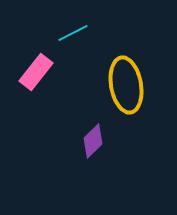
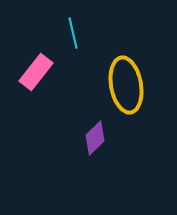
cyan line: rotated 76 degrees counterclockwise
purple diamond: moved 2 px right, 3 px up
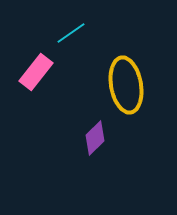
cyan line: moved 2 px left; rotated 68 degrees clockwise
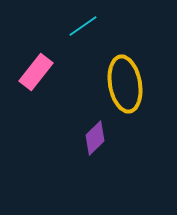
cyan line: moved 12 px right, 7 px up
yellow ellipse: moved 1 px left, 1 px up
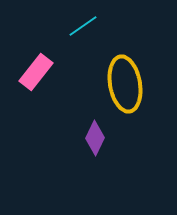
purple diamond: rotated 20 degrees counterclockwise
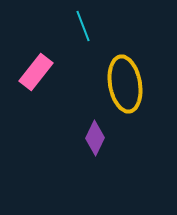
cyan line: rotated 76 degrees counterclockwise
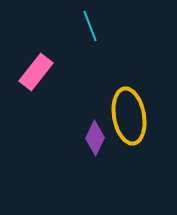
cyan line: moved 7 px right
yellow ellipse: moved 4 px right, 32 px down
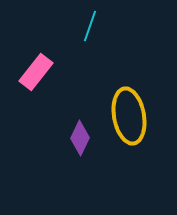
cyan line: rotated 40 degrees clockwise
purple diamond: moved 15 px left
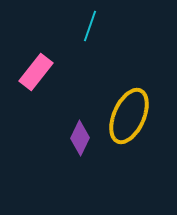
yellow ellipse: rotated 34 degrees clockwise
